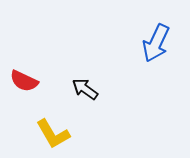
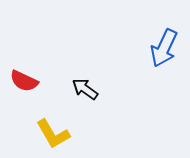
blue arrow: moved 8 px right, 5 px down
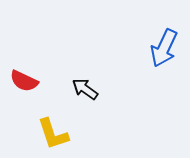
yellow L-shape: rotated 12 degrees clockwise
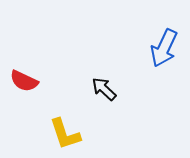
black arrow: moved 19 px right; rotated 8 degrees clockwise
yellow L-shape: moved 12 px right
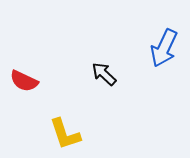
black arrow: moved 15 px up
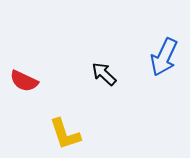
blue arrow: moved 9 px down
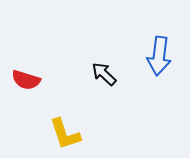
blue arrow: moved 5 px left, 1 px up; rotated 18 degrees counterclockwise
red semicircle: moved 2 px right, 1 px up; rotated 8 degrees counterclockwise
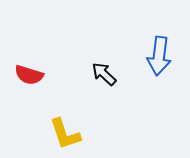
red semicircle: moved 3 px right, 5 px up
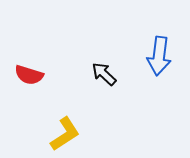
yellow L-shape: rotated 105 degrees counterclockwise
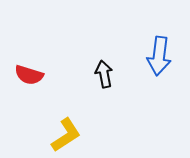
black arrow: rotated 36 degrees clockwise
yellow L-shape: moved 1 px right, 1 px down
